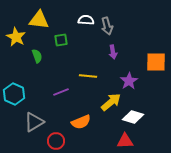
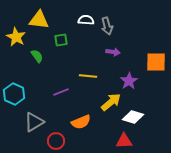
purple arrow: rotated 72 degrees counterclockwise
green semicircle: rotated 16 degrees counterclockwise
red triangle: moved 1 px left
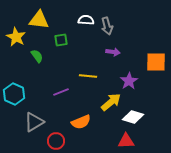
red triangle: moved 2 px right
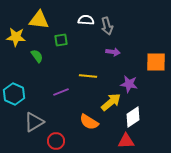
yellow star: rotated 24 degrees counterclockwise
purple star: moved 3 px down; rotated 30 degrees counterclockwise
white diamond: rotated 50 degrees counterclockwise
orange semicircle: moved 8 px right; rotated 54 degrees clockwise
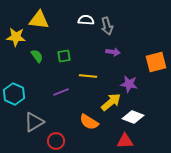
green square: moved 3 px right, 16 px down
orange square: rotated 15 degrees counterclockwise
white diamond: rotated 55 degrees clockwise
red triangle: moved 1 px left
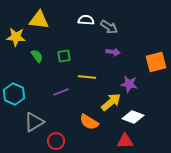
gray arrow: moved 2 px right, 1 px down; rotated 42 degrees counterclockwise
yellow line: moved 1 px left, 1 px down
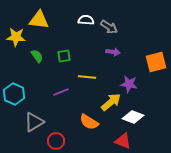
red triangle: moved 2 px left; rotated 24 degrees clockwise
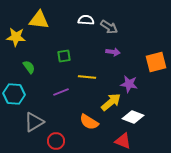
green semicircle: moved 8 px left, 11 px down
cyan hexagon: rotated 20 degrees counterclockwise
